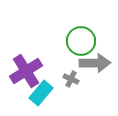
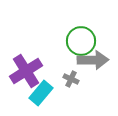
gray arrow: moved 2 px left, 3 px up
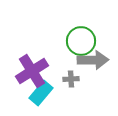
purple cross: moved 6 px right
gray cross: rotated 28 degrees counterclockwise
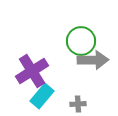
gray cross: moved 7 px right, 25 px down
cyan rectangle: moved 1 px right, 3 px down
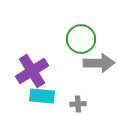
green circle: moved 2 px up
gray arrow: moved 6 px right, 3 px down
cyan rectangle: rotated 55 degrees clockwise
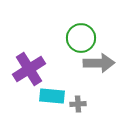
green circle: moved 1 px up
purple cross: moved 3 px left, 2 px up
cyan rectangle: moved 10 px right
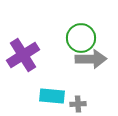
gray arrow: moved 8 px left, 4 px up
purple cross: moved 6 px left, 14 px up
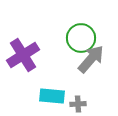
gray arrow: rotated 48 degrees counterclockwise
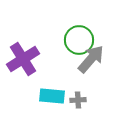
green circle: moved 2 px left, 2 px down
purple cross: moved 4 px down
gray cross: moved 4 px up
